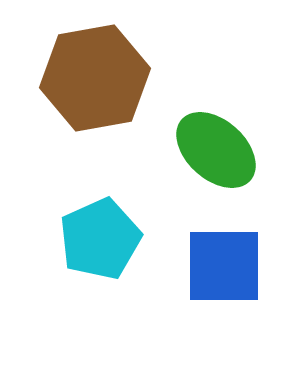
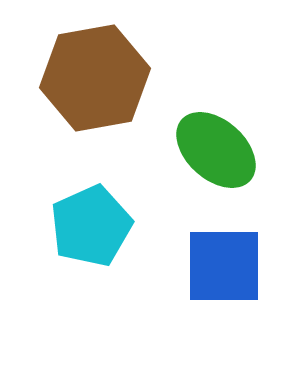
cyan pentagon: moved 9 px left, 13 px up
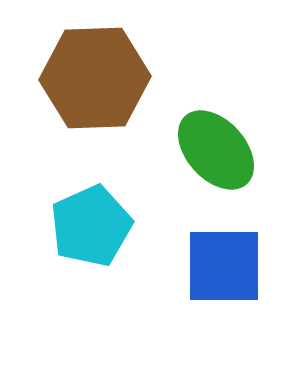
brown hexagon: rotated 8 degrees clockwise
green ellipse: rotated 6 degrees clockwise
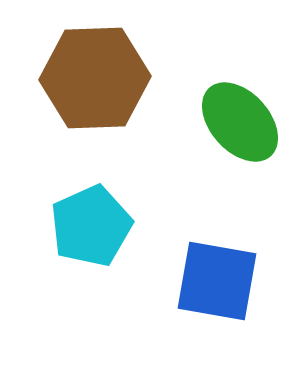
green ellipse: moved 24 px right, 28 px up
blue square: moved 7 px left, 15 px down; rotated 10 degrees clockwise
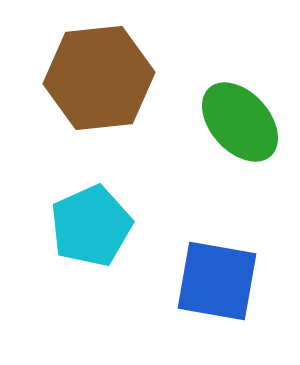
brown hexagon: moved 4 px right; rotated 4 degrees counterclockwise
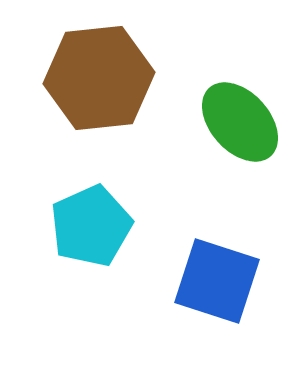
blue square: rotated 8 degrees clockwise
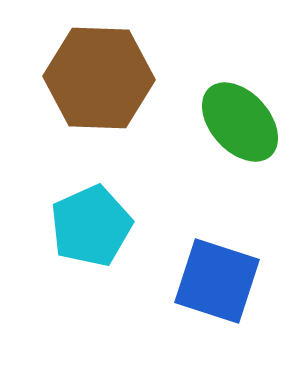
brown hexagon: rotated 8 degrees clockwise
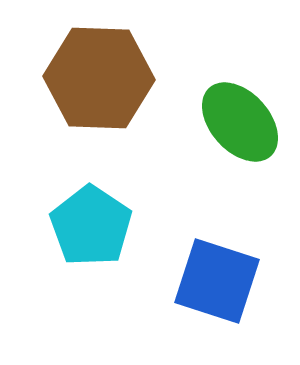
cyan pentagon: rotated 14 degrees counterclockwise
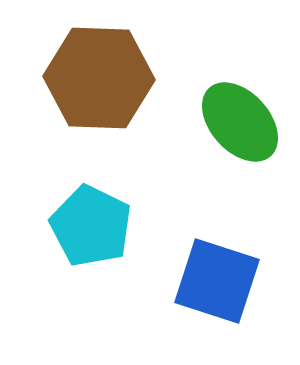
cyan pentagon: rotated 8 degrees counterclockwise
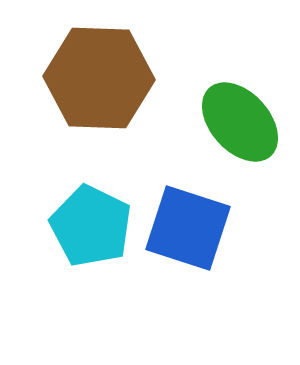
blue square: moved 29 px left, 53 px up
